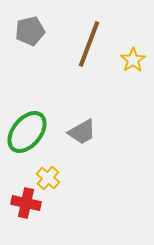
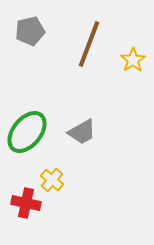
yellow cross: moved 4 px right, 2 px down
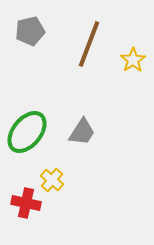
gray trapezoid: rotated 28 degrees counterclockwise
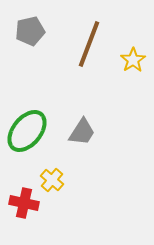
green ellipse: moved 1 px up
red cross: moved 2 px left
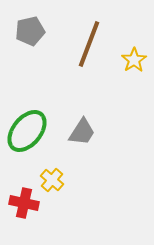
yellow star: moved 1 px right
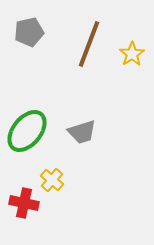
gray pentagon: moved 1 px left, 1 px down
yellow star: moved 2 px left, 6 px up
gray trapezoid: rotated 40 degrees clockwise
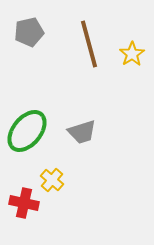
brown line: rotated 36 degrees counterclockwise
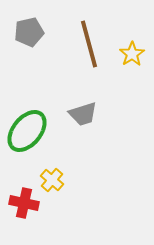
gray trapezoid: moved 1 px right, 18 px up
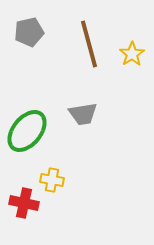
gray trapezoid: rotated 8 degrees clockwise
yellow cross: rotated 30 degrees counterclockwise
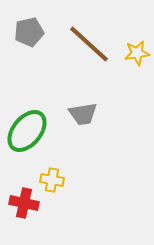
brown line: rotated 33 degrees counterclockwise
yellow star: moved 5 px right, 1 px up; rotated 25 degrees clockwise
